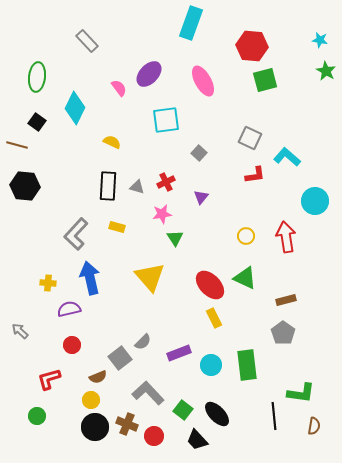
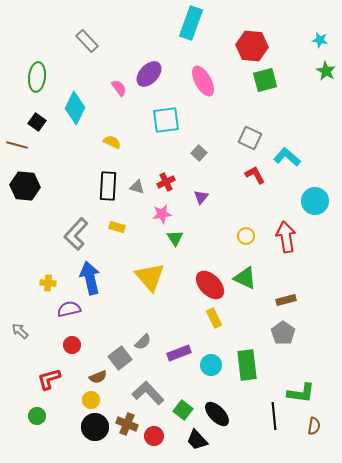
red L-shape at (255, 175): rotated 110 degrees counterclockwise
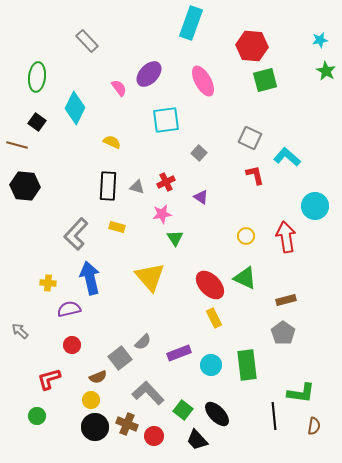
cyan star at (320, 40): rotated 21 degrees counterclockwise
red L-shape at (255, 175): rotated 15 degrees clockwise
purple triangle at (201, 197): rotated 35 degrees counterclockwise
cyan circle at (315, 201): moved 5 px down
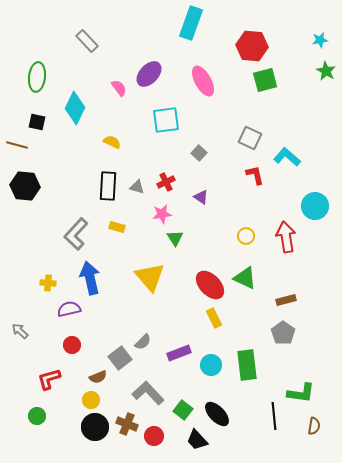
black square at (37, 122): rotated 24 degrees counterclockwise
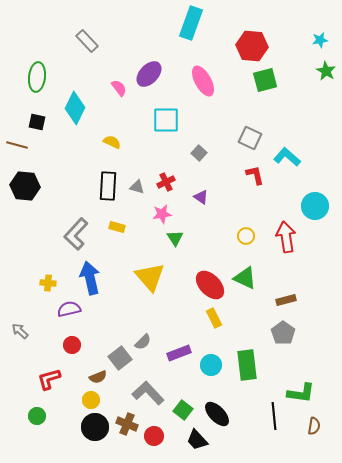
cyan square at (166, 120): rotated 8 degrees clockwise
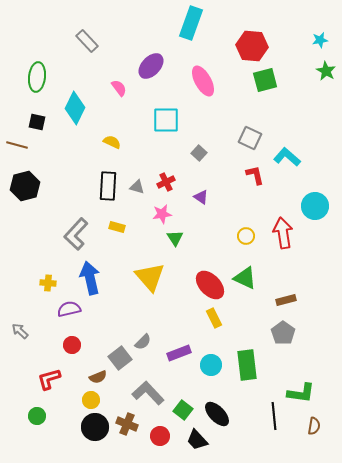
purple ellipse at (149, 74): moved 2 px right, 8 px up
black hexagon at (25, 186): rotated 20 degrees counterclockwise
red arrow at (286, 237): moved 3 px left, 4 px up
red circle at (154, 436): moved 6 px right
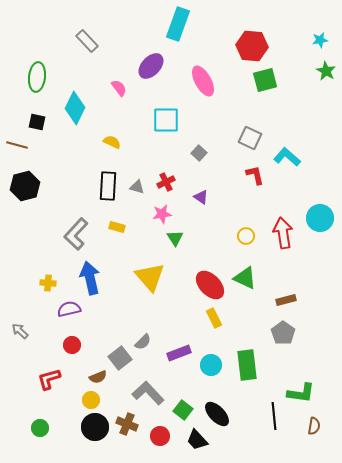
cyan rectangle at (191, 23): moved 13 px left, 1 px down
cyan circle at (315, 206): moved 5 px right, 12 px down
green circle at (37, 416): moved 3 px right, 12 px down
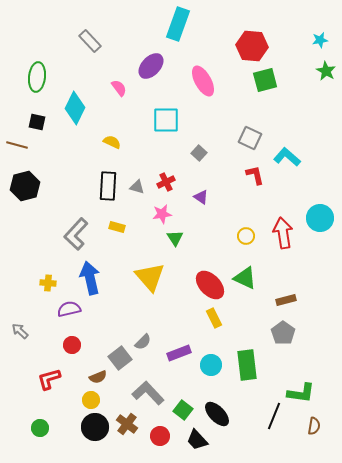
gray rectangle at (87, 41): moved 3 px right
black line at (274, 416): rotated 28 degrees clockwise
brown cross at (127, 424): rotated 15 degrees clockwise
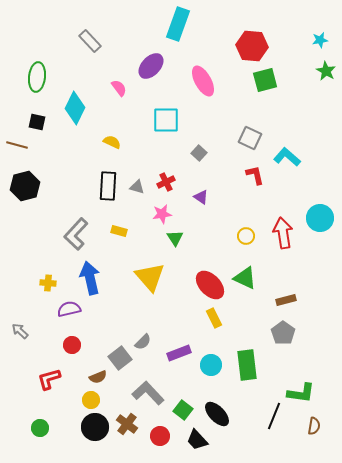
yellow rectangle at (117, 227): moved 2 px right, 4 px down
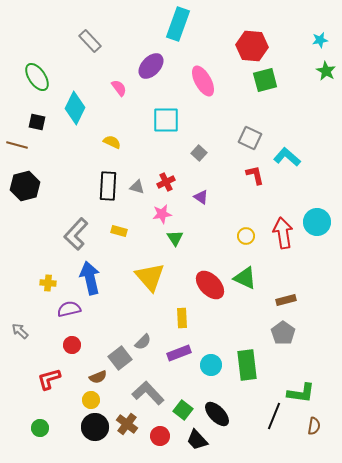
green ellipse at (37, 77): rotated 40 degrees counterclockwise
cyan circle at (320, 218): moved 3 px left, 4 px down
yellow rectangle at (214, 318): moved 32 px left; rotated 24 degrees clockwise
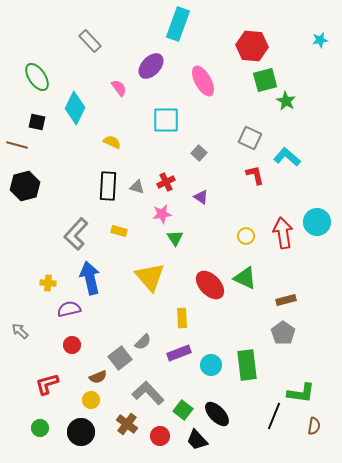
green star at (326, 71): moved 40 px left, 30 px down
red L-shape at (49, 379): moved 2 px left, 5 px down
black circle at (95, 427): moved 14 px left, 5 px down
